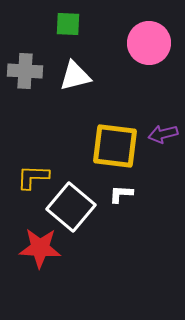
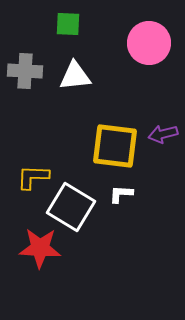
white triangle: rotated 8 degrees clockwise
white square: rotated 9 degrees counterclockwise
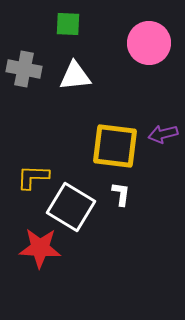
gray cross: moved 1 px left, 2 px up; rotated 8 degrees clockwise
white L-shape: rotated 95 degrees clockwise
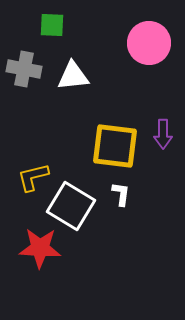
green square: moved 16 px left, 1 px down
white triangle: moved 2 px left
purple arrow: rotated 76 degrees counterclockwise
yellow L-shape: rotated 16 degrees counterclockwise
white square: moved 1 px up
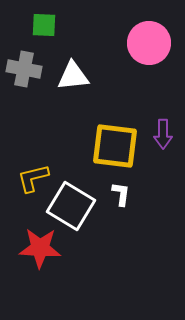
green square: moved 8 px left
yellow L-shape: moved 1 px down
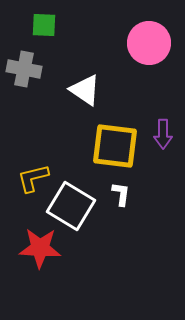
white triangle: moved 12 px right, 14 px down; rotated 40 degrees clockwise
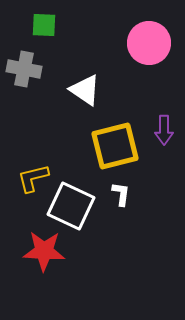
purple arrow: moved 1 px right, 4 px up
yellow square: rotated 21 degrees counterclockwise
white square: rotated 6 degrees counterclockwise
red star: moved 4 px right, 3 px down
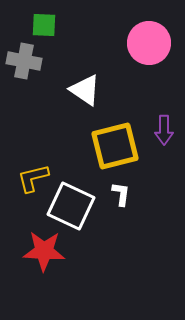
gray cross: moved 8 px up
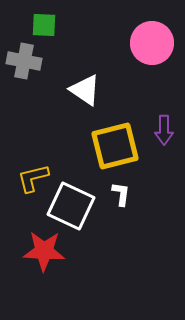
pink circle: moved 3 px right
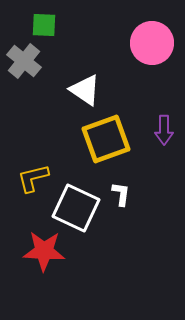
gray cross: rotated 28 degrees clockwise
yellow square: moved 9 px left, 7 px up; rotated 6 degrees counterclockwise
white square: moved 5 px right, 2 px down
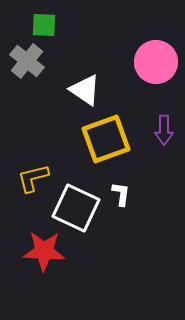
pink circle: moved 4 px right, 19 px down
gray cross: moved 3 px right
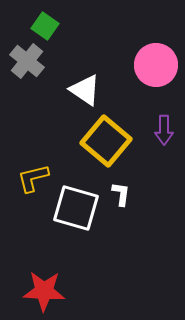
green square: moved 1 px right, 1 px down; rotated 32 degrees clockwise
pink circle: moved 3 px down
yellow square: moved 2 px down; rotated 30 degrees counterclockwise
white square: rotated 9 degrees counterclockwise
red star: moved 40 px down
